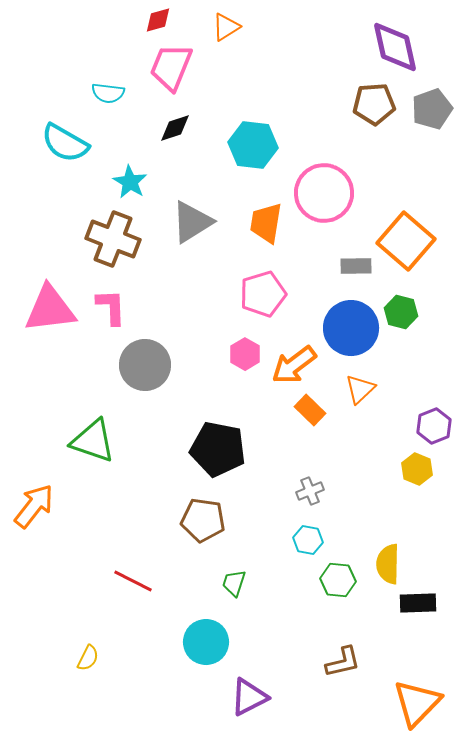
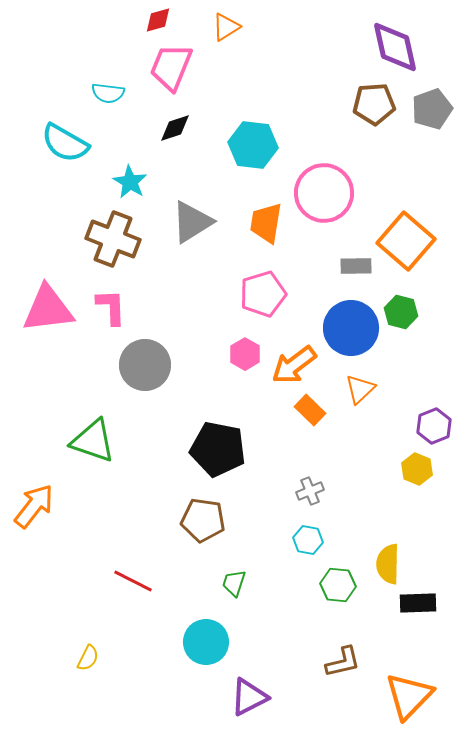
pink triangle at (50, 309): moved 2 px left
green hexagon at (338, 580): moved 5 px down
orange triangle at (417, 703): moved 8 px left, 7 px up
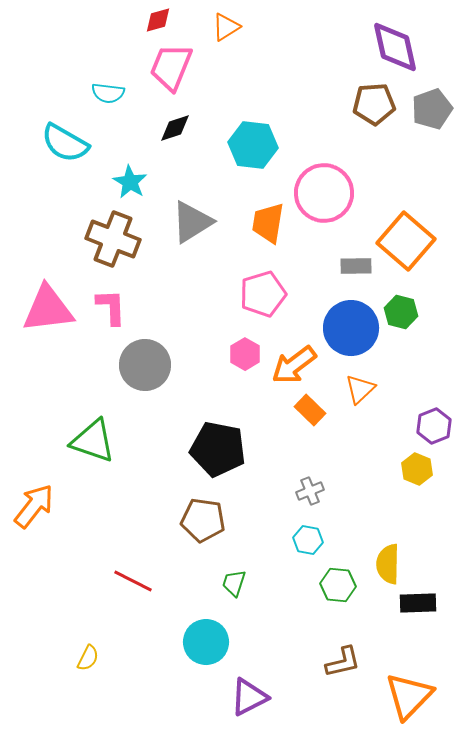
orange trapezoid at (266, 223): moved 2 px right
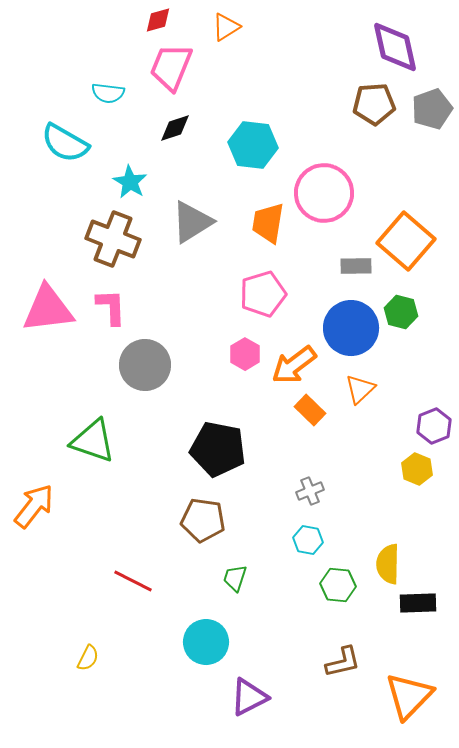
green trapezoid at (234, 583): moved 1 px right, 5 px up
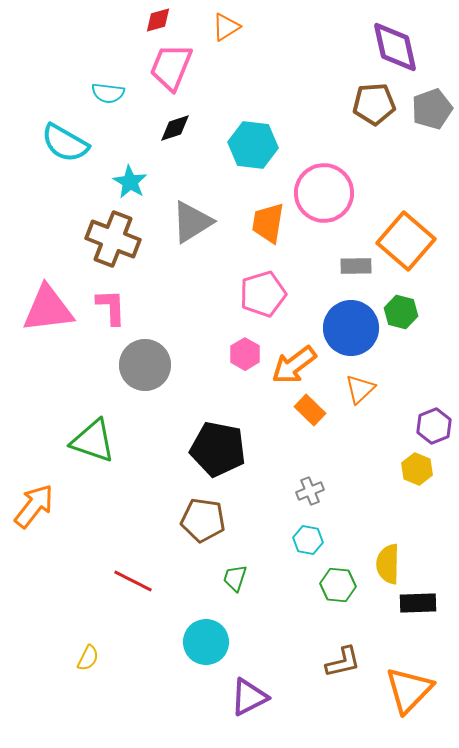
orange triangle at (409, 696): moved 6 px up
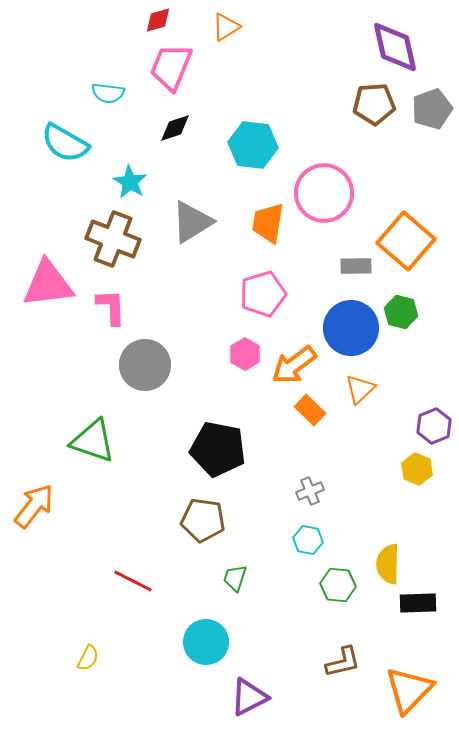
pink triangle at (48, 309): moved 25 px up
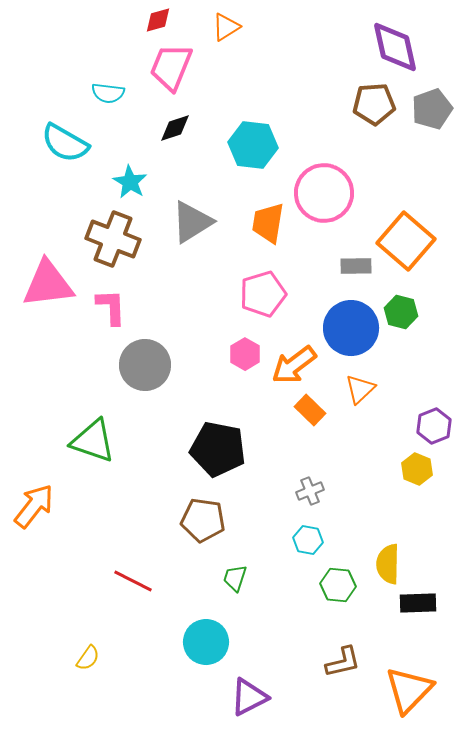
yellow semicircle at (88, 658): rotated 8 degrees clockwise
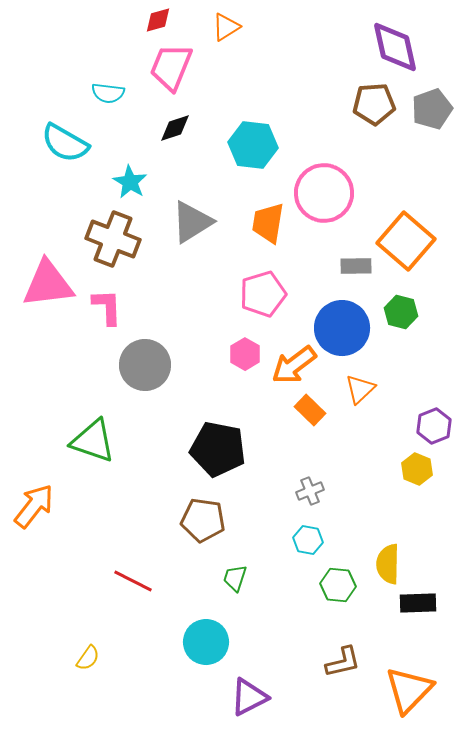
pink L-shape at (111, 307): moved 4 px left
blue circle at (351, 328): moved 9 px left
